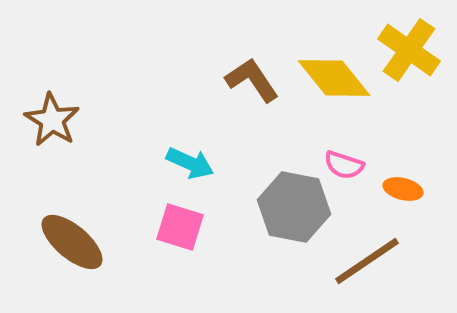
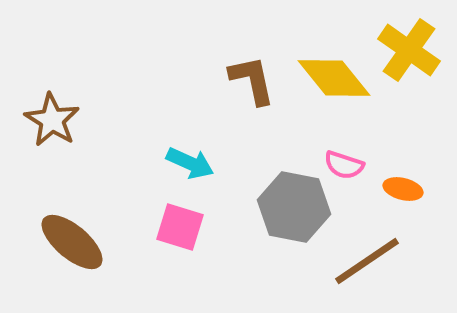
brown L-shape: rotated 22 degrees clockwise
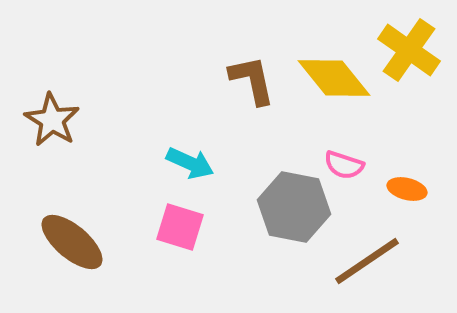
orange ellipse: moved 4 px right
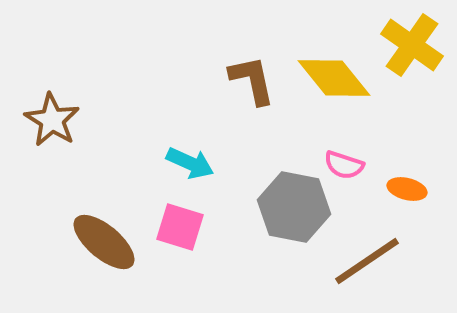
yellow cross: moved 3 px right, 5 px up
brown ellipse: moved 32 px right
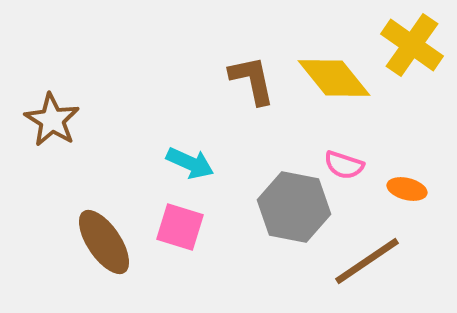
brown ellipse: rotated 16 degrees clockwise
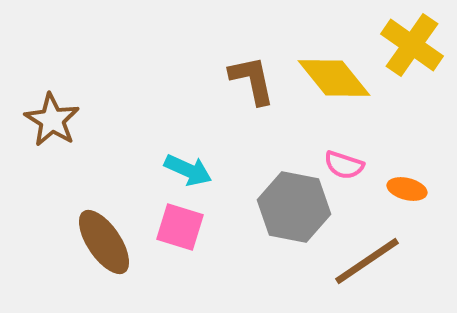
cyan arrow: moved 2 px left, 7 px down
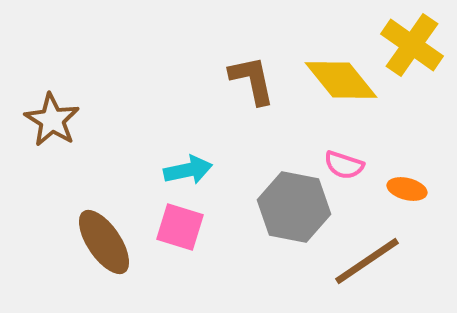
yellow diamond: moved 7 px right, 2 px down
cyan arrow: rotated 36 degrees counterclockwise
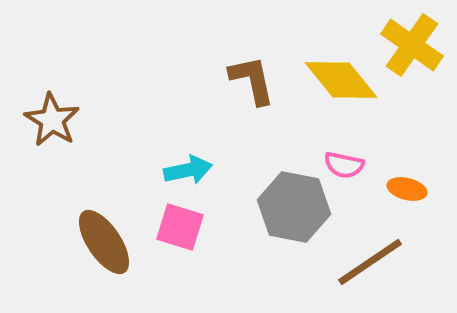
pink semicircle: rotated 6 degrees counterclockwise
brown line: moved 3 px right, 1 px down
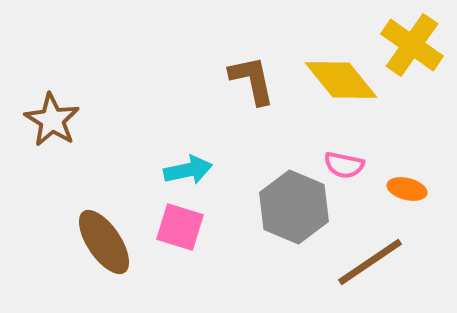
gray hexagon: rotated 12 degrees clockwise
